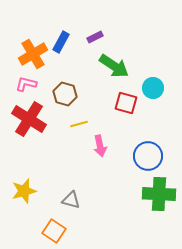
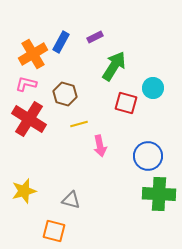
green arrow: rotated 92 degrees counterclockwise
orange square: rotated 20 degrees counterclockwise
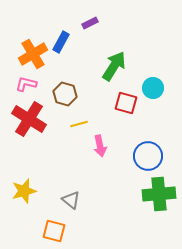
purple rectangle: moved 5 px left, 14 px up
green cross: rotated 8 degrees counterclockwise
gray triangle: rotated 24 degrees clockwise
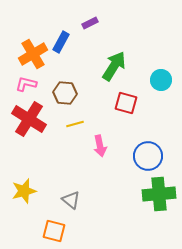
cyan circle: moved 8 px right, 8 px up
brown hexagon: moved 1 px up; rotated 10 degrees counterclockwise
yellow line: moved 4 px left
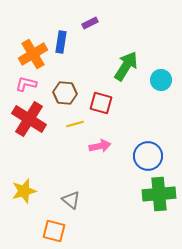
blue rectangle: rotated 20 degrees counterclockwise
green arrow: moved 12 px right
red square: moved 25 px left
pink arrow: rotated 90 degrees counterclockwise
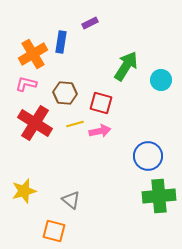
red cross: moved 6 px right, 4 px down
pink arrow: moved 15 px up
green cross: moved 2 px down
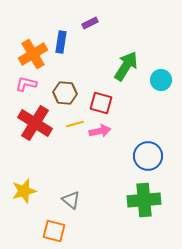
green cross: moved 15 px left, 4 px down
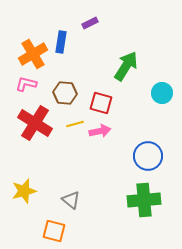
cyan circle: moved 1 px right, 13 px down
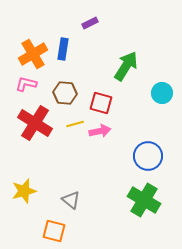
blue rectangle: moved 2 px right, 7 px down
green cross: rotated 36 degrees clockwise
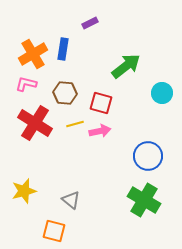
green arrow: rotated 20 degrees clockwise
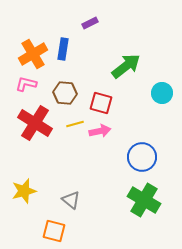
blue circle: moved 6 px left, 1 px down
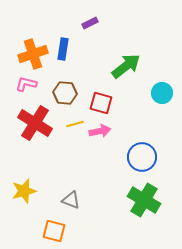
orange cross: rotated 12 degrees clockwise
gray triangle: rotated 18 degrees counterclockwise
